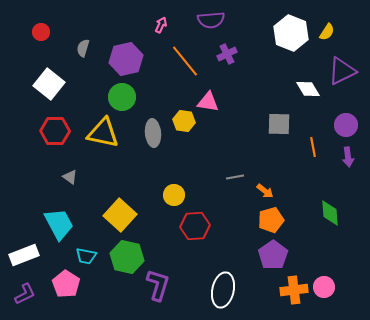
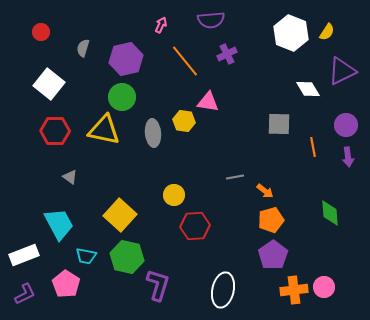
yellow triangle at (103, 133): moved 1 px right, 3 px up
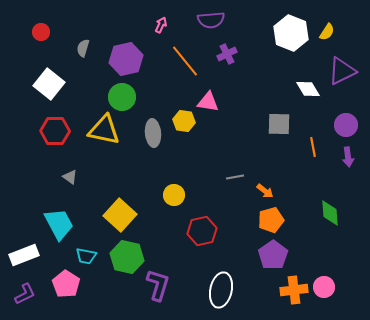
red hexagon at (195, 226): moved 7 px right, 5 px down; rotated 8 degrees counterclockwise
white ellipse at (223, 290): moved 2 px left
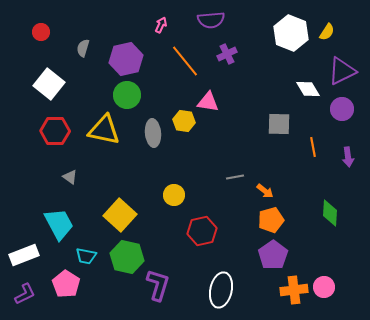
green circle at (122, 97): moved 5 px right, 2 px up
purple circle at (346, 125): moved 4 px left, 16 px up
green diamond at (330, 213): rotated 8 degrees clockwise
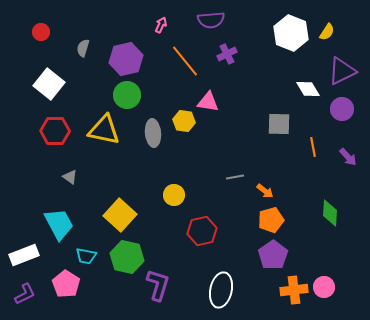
purple arrow at (348, 157): rotated 36 degrees counterclockwise
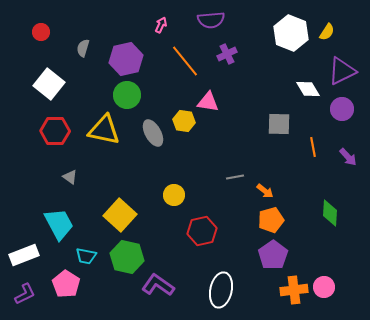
gray ellipse at (153, 133): rotated 24 degrees counterclockwise
purple L-shape at (158, 285): rotated 72 degrees counterclockwise
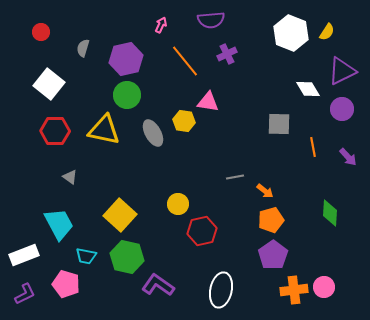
yellow circle at (174, 195): moved 4 px right, 9 px down
pink pentagon at (66, 284): rotated 16 degrees counterclockwise
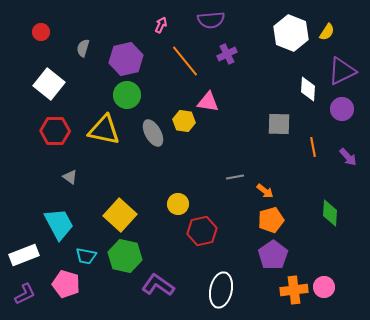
white diamond at (308, 89): rotated 35 degrees clockwise
green hexagon at (127, 257): moved 2 px left, 1 px up
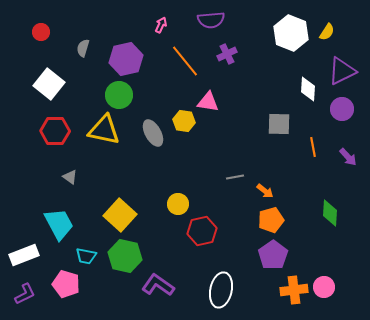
green circle at (127, 95): moved 8 px left
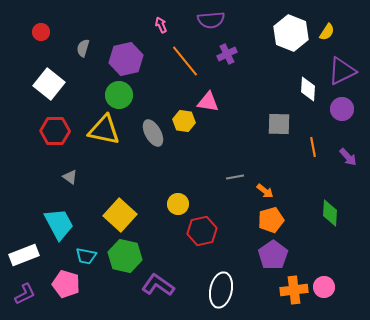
pink arrow at (161, 25): rotated 49 degrees counterclockwise
